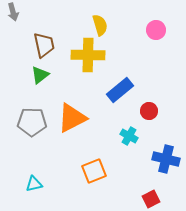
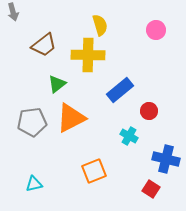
brown trapezoid: rotated 64 degrees clockwise
green triangle: moved 17 px right, 9 px down
orange triangle: moved 1 px left
gray pentagon: rotated 8 degrees counterclockwise
red square: moved 10 px up; rotated 30 degrees counterclockwise
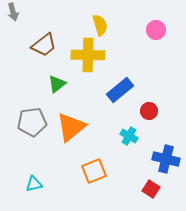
orange triangle: moved 9 px down; rotated 12 degrees counterclockwise
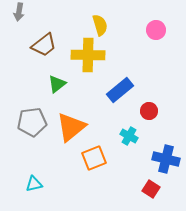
gray arrow: moved 6 px right; rotated 24 degrees clockwise
orange square: moved 13 px up
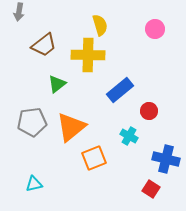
pink circle: moved 1 px left, 1 px up
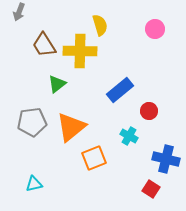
gray arrow: rotated 12 degrees clockwise
brown trapezoid: rotated 96 degrees clockwise
yellow cross: moved 8 px left, 4 px up
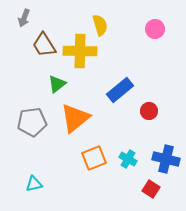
gray arrow: moved 5 px right, 6 px down
orange triangle: moved 4 px right, 9 px up
cyan cross: moved 1 px left, 23 px down
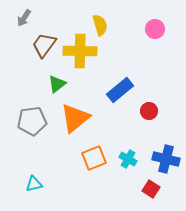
gray arrow: rotated 12 degrees clockwise
brown trapezoid: rotated 68 degrees clockwise
gray pentagon: moved 1 px up
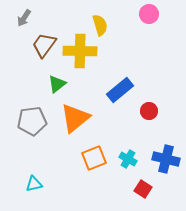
pink circle: moved 6 px left, 15 px up
red square: moved 8 px left
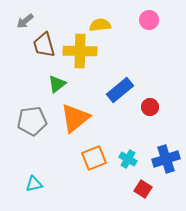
pink circle: moved 6 px down
gray arrow: moved 1 px right, 3 px down; rotated 18 degrees clockwise
yellow semicircle: rotated 80 degrees counterclockwise
brown trapezoid: rotated 52 degrees counterclockwise
red circle: moved 1 px right, 4 px up
blue cross: rotated 32 degrees counterclockwise
